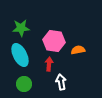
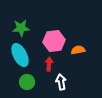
pink hexagon: rotated 15 degrees counterclockwise
green circle: moved 3 px right, 2 px up
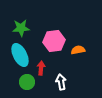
red arrow: moved 8 px left, 4 px down
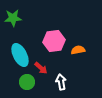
green star: moved 8 px left, 10 px up
red arrow: rotated 128 degrees clockwise
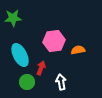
red arrow: rotated 112 degrees counterclockwise
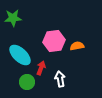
orange semicircle: moved 1 px left, 4 px up
cyan ellipse: rotated 20 degrees counterclockwise
white arrow: moved 1 px left, 3 px up
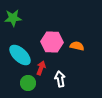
pink hexagon: moved 2 px left, 1 px down; rotated 10 degrees clockwise
orange semicircle: rotated 24 degrees clockwise
green circle: moved 1 px right, 1 px down
